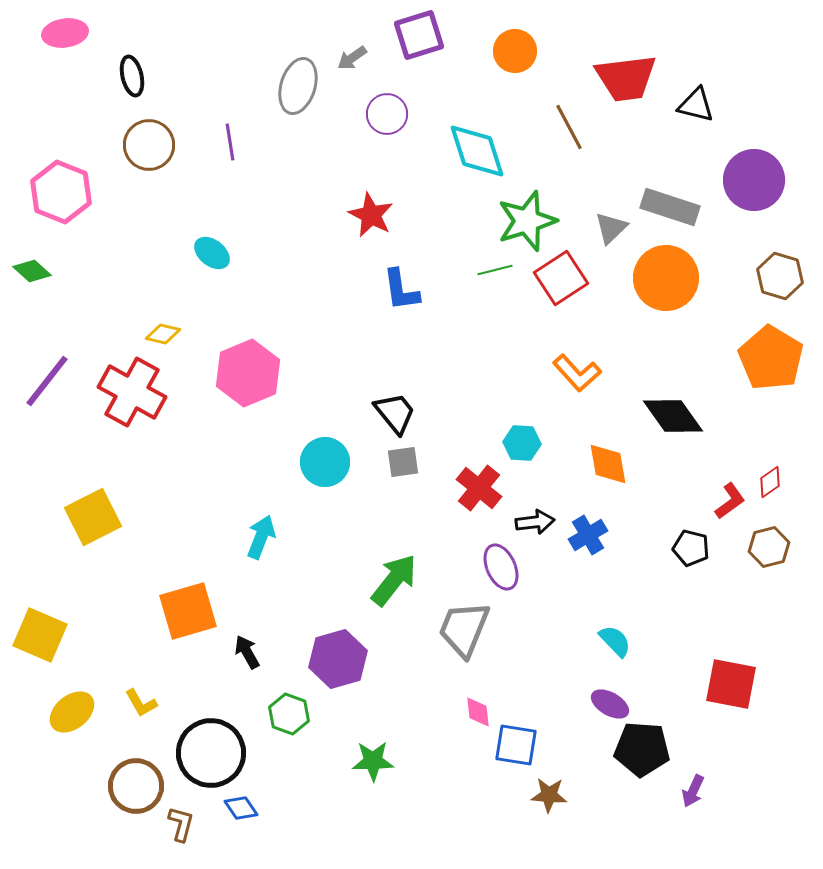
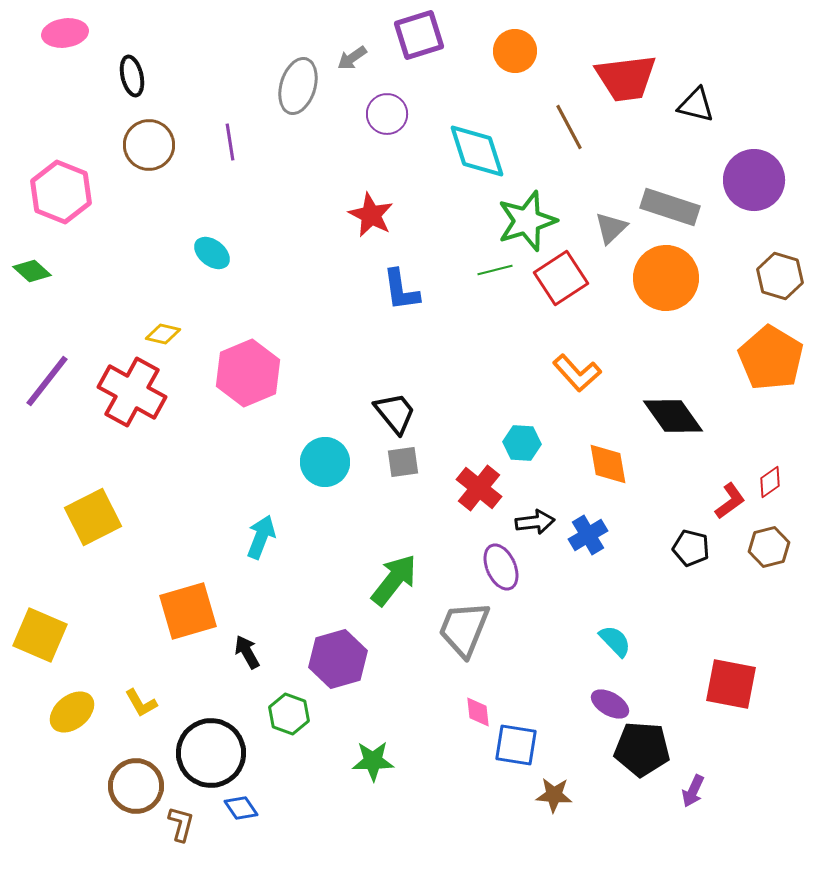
brown star at (549, 795): moved 5 px right
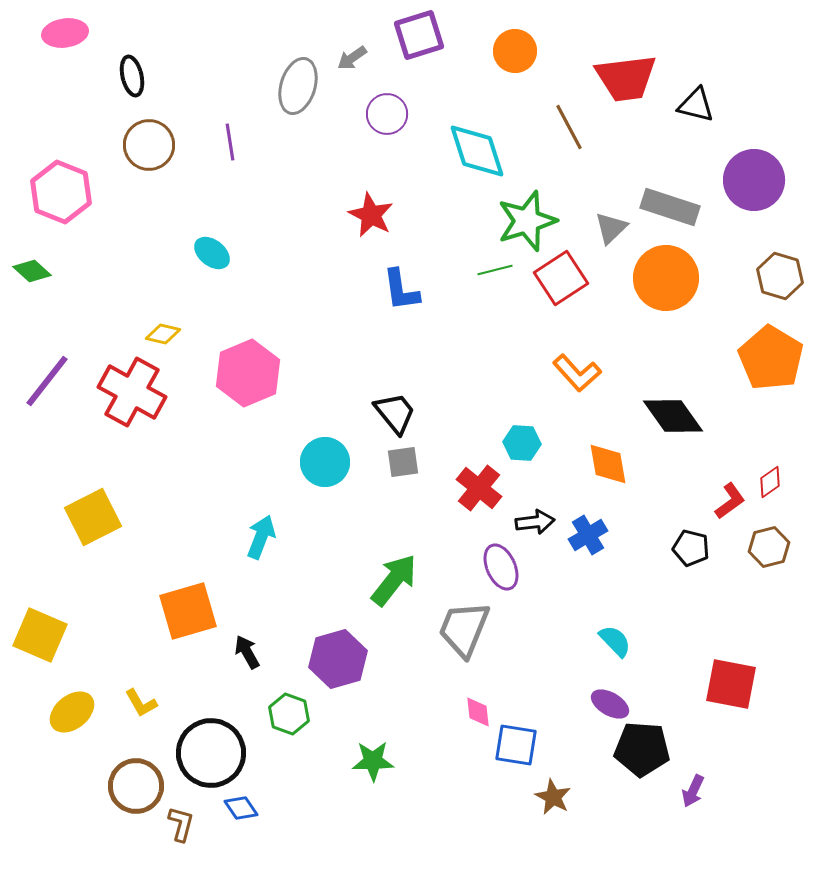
brown star at (554, 795): moved 1 px left, 2 px down; rotated 24 degrees clockwise
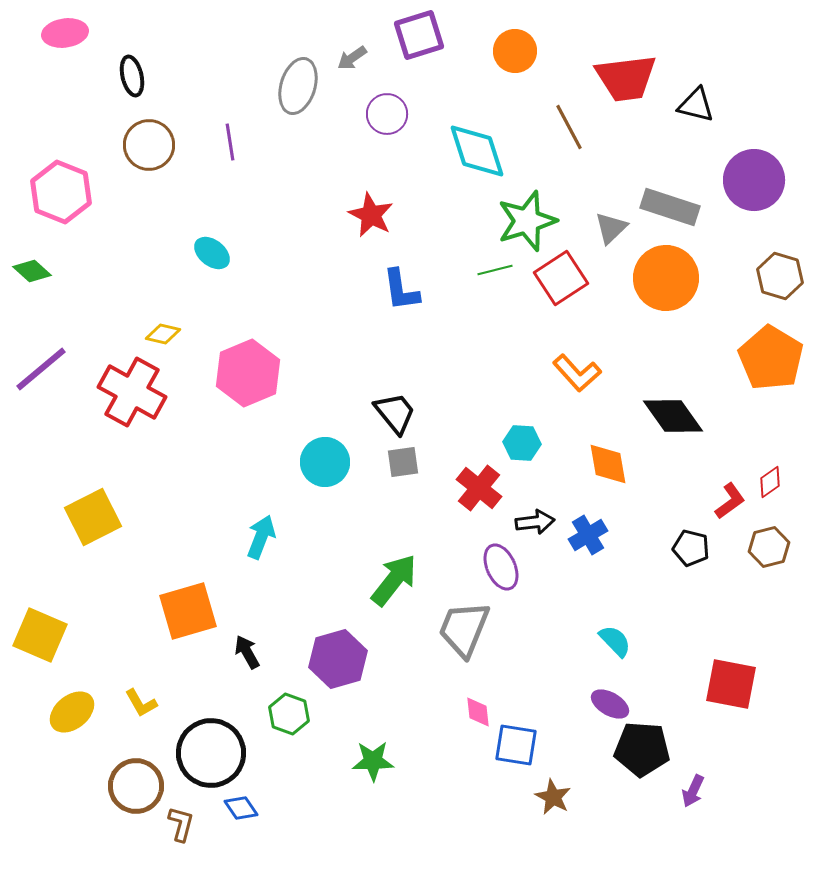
purple line at (47, 381): moved 6 px left, 12 px up; rotated 12 degrees clockwise
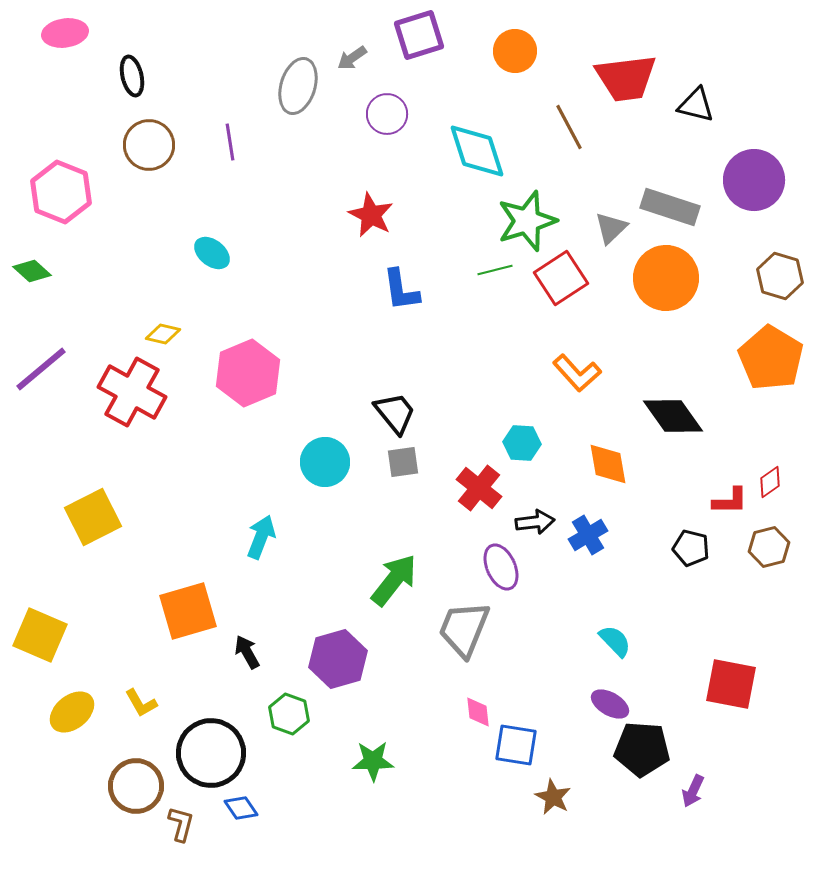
red L-shape at (730, 501): rotated 36 degrees clockwise
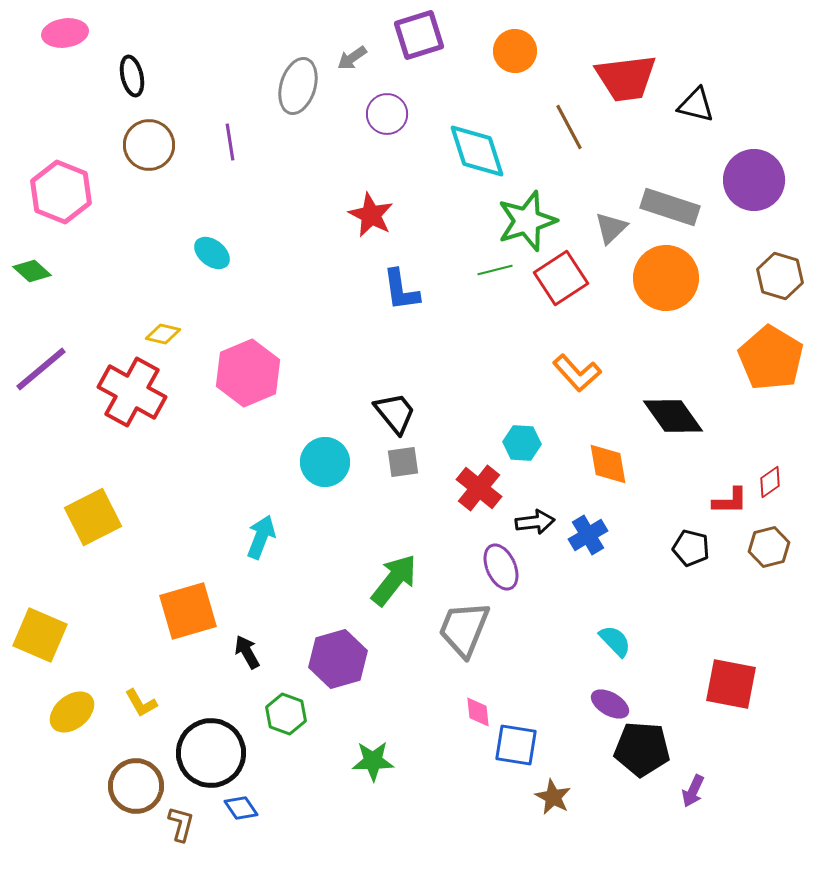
green hexagon at (289, 714): moved 3 px left
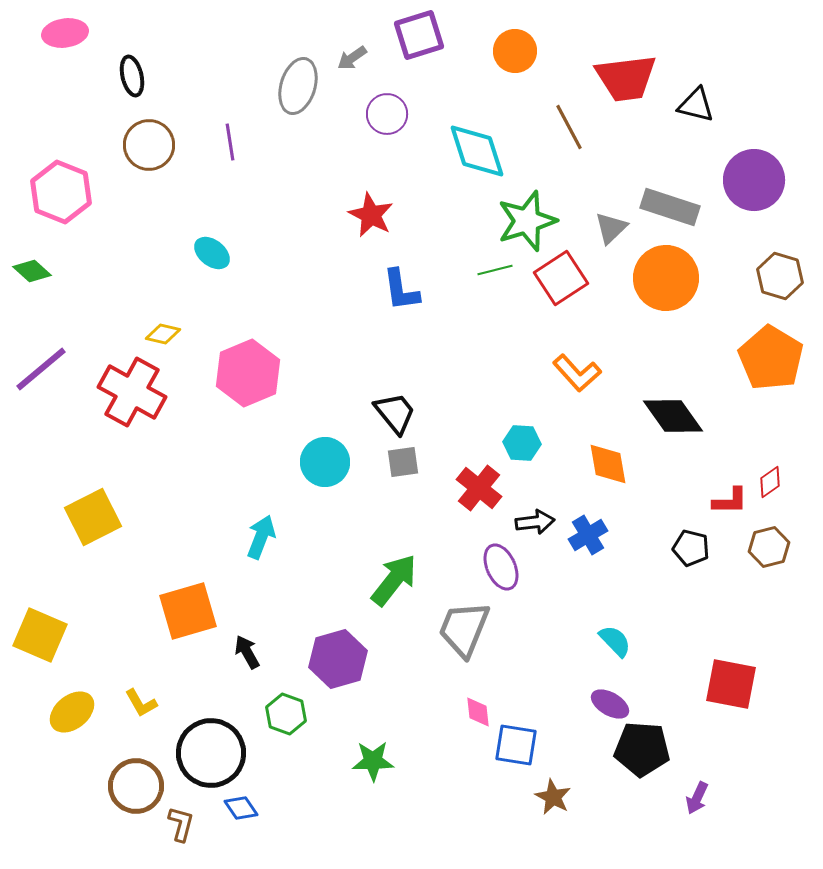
purple arrow at (693, 791): moved 4 px right, 7 px down
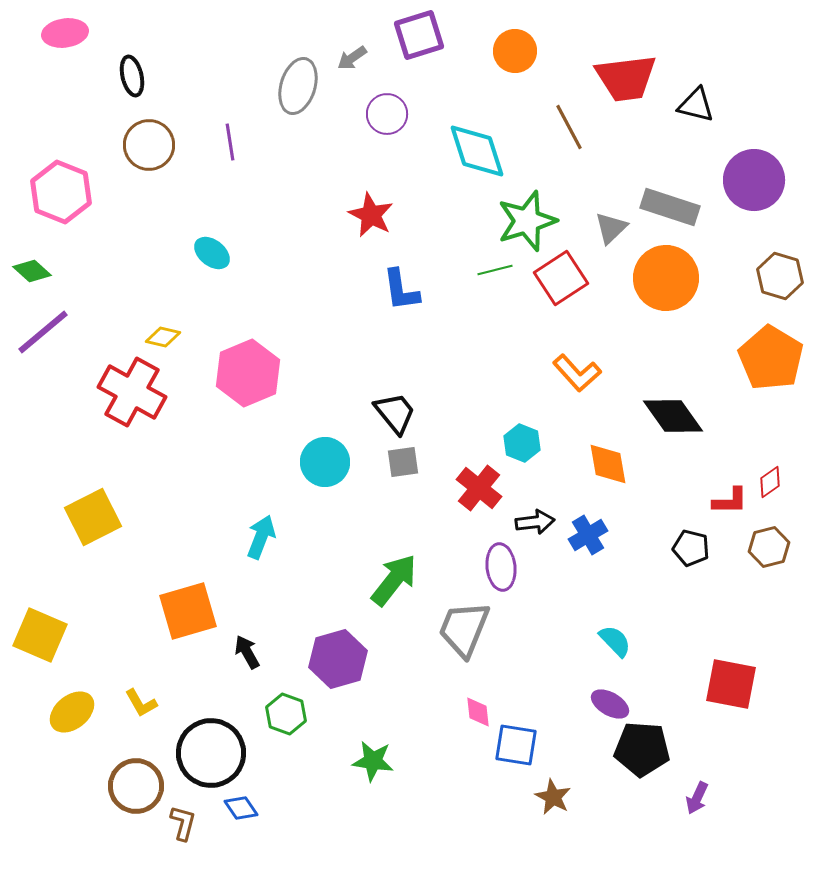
yellow diamond at (163, 334): moved 3 px down
purple line at (41, 369): moved 2 px right, 37 px up
cyan hexagon at (522, 443): rotated 18 degrees clockwise
purple ellipse at (501, 567): rotated 18 degrees clockwise
green star at (373, 761): rotated 9 degrees clockwise
brown L-shape at (181, 824): moved 2 px right, 1 px up
